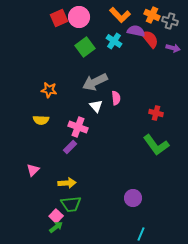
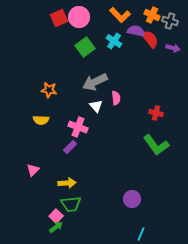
purple circle: moved 1 px left, 1 px down
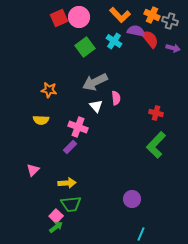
green L-shape: rotated 80 degrees clockwise
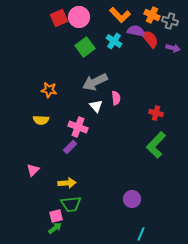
pink square: rotated 32 degrees clockwise
green arrow: moved 1 px left, 1 px down
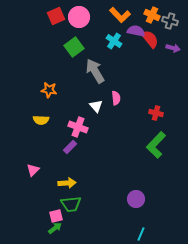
red square: moved 3 px left, 2 px up
green square: moved 11 px left
gray arrow: moved 11 px up; rotated 85 degrees clockwise
purple circle: moved 4 px right
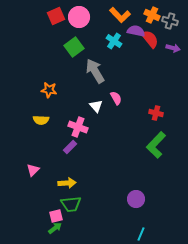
pink semicircle: rotated 24 degrees counterclockwise
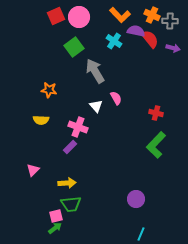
gray cross: rotated 14 degrees counterclockwise
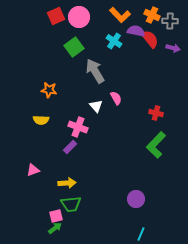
pink triangle: rotated 24 degrees clockwise
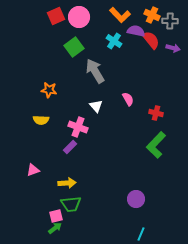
red semicircle: moved 1 px right, 1 px down
pink semicircle: moved 12 px right, 1 px down
